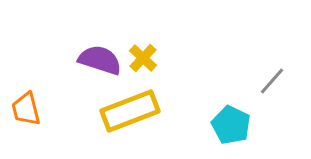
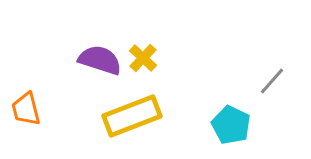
yellow rectangle: moved 2 px right, 5 px down
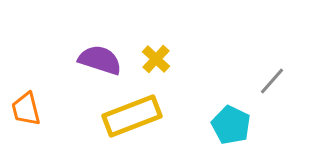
yellow cross: moved 13 px right, 1 px down
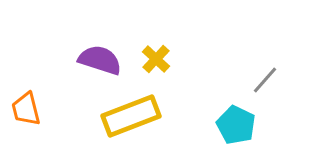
gray line: moved 7 px left, 1 px up
yellow rectangle: moved 1 px left
cyan pentagon: moved 5 px right
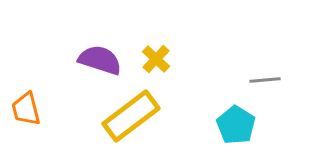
gray line: rotated 44 degrees clockwise
yellow rectangle: rotated 16 degrees counterclockwise
cyan pentagon: rotated 6 degrees clockwise
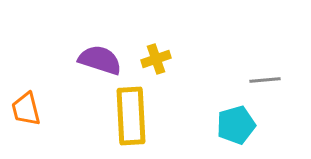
yellow cross: rotated 28 degrees clockwise
yellow rectangle: rotated 56 degrees counterclockwise
cyan pentagon: rotated 24 degrees clockwise
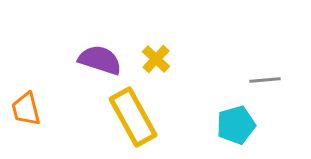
yellow cross: rotated 28 degrees counterclockwise
yellow rectangle: moved 2 px right, 1 px down; rotated 26 degrees counterclockwise
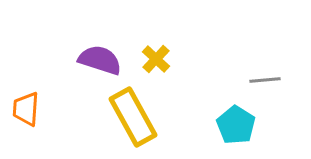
orange trapezoid: rotated 18 degrees clockwise
cyan pentagon: rotated 24 degrees counterclockwise
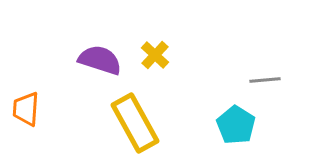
yellow cross: moved 1 px left, 4 px up
yellow rectangle: moved 2 px right, 6 px down
